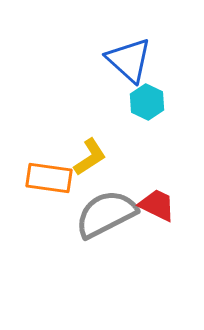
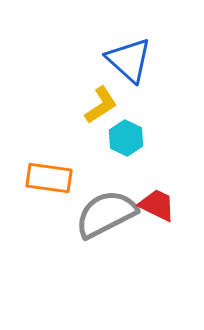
cyan hexagon: moved 21 px left, 36 px down
yellow L-shape: moved 11 px right, 52 px up
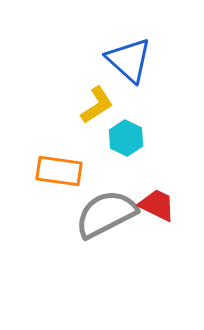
yellow L-shape: moved 4 px left
orange rectangle: moved 10 px right, 7 px up
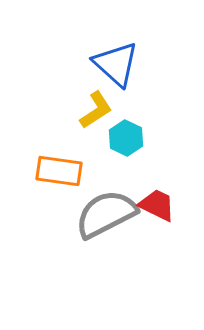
blue triangle: moved 13 px left, 4 px down
yellow L-shape: moved 1 px left, 5 px down
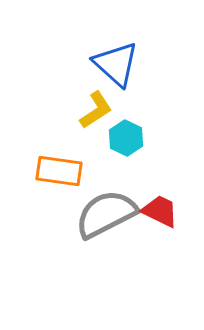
red trapezoid: moved 3 px right, 6 px down
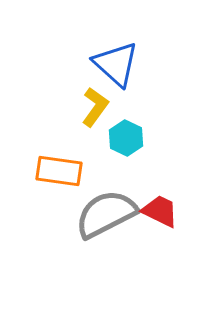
yellow L-shape: moved 1 px left, 3 px up; rotated 21 degrees counterclockwise
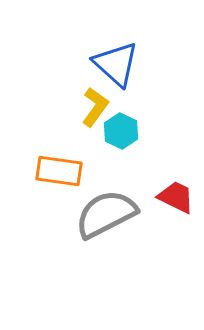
cyan hexagon: moved 5 px left, 7 px up
red trapezoid: moved 16 px right, 14 px up
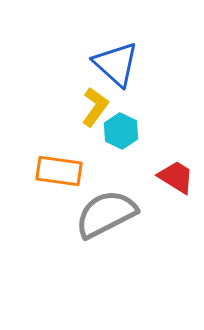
red trapezoid: moved 20 px up; rotated 6 degrees clockwise
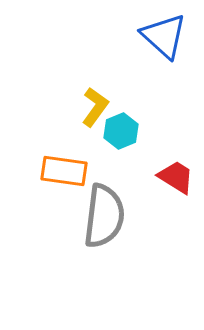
blue triangle: moved 48 px right, 28 px up
cyan hexagon: rotated 12 degrees clockwise
orange rectangle: moved 5 px right
gray semicircle: moved 2 px left, 2 px down; rotated 124 degrees clockwise
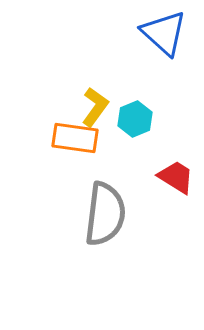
blue triangle: moved 3 px up
cyan hexagon: moved 14 px right, 12 px up
orange rectangle: moved 11 px right, 33 px up
gray semicircle: moved 1 px right, 2 px up
